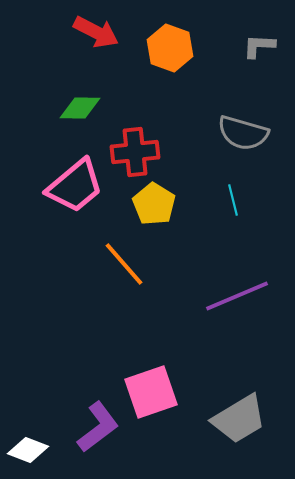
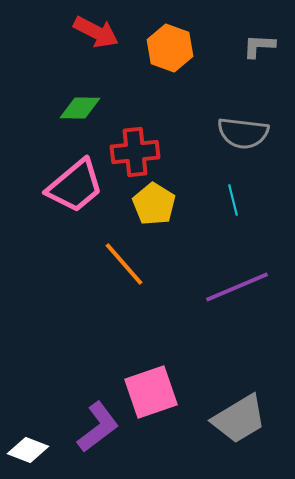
gray semicircle: rotated 9 degrees counterclockwise
purple line: moved 9 px up
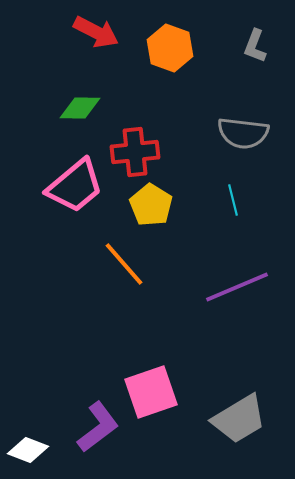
gray L-shape: moved 4 px left; rotated 72 degrees counterclockwise
yellow pentagon: moved 3 px left, 1 px down
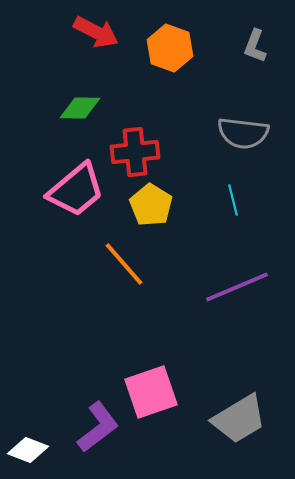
pink trapezoid: moved 1 px right, 4 px down
